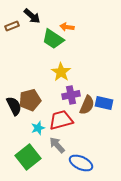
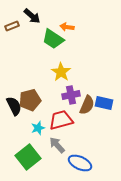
blue ellipse: moved 1 px left
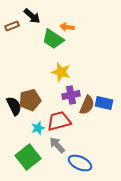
yellow star: rotated 18 degrees counterclockwise
red trapezoid: moved 2 px left, 1 px down
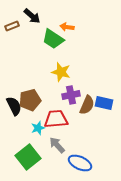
red trapezoid: moved 3 px left, 2 px up; rotated 10 degrees clockwise
